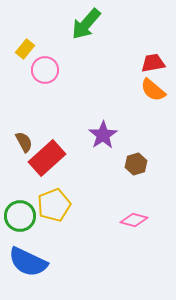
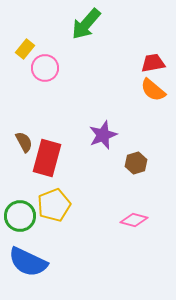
pink circle: moved 2 px up
purple star: rotated 12 degrees clockwise
red rectangle: rotated 33 degrees counterclockwise
brown hexagon: moved 1 px up
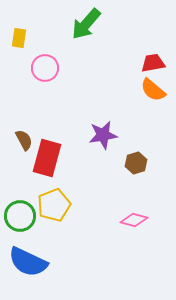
yellow rectangle: moved 6 px left, 11 px up; rotated 30 degrees counterclockwise
purple star: rotated 12 degrees clockwise
brown semicircle: moved 2 px up
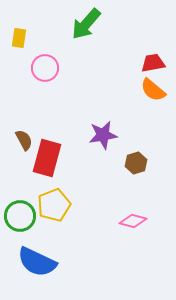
pink diamond: moved 1 px left, 1 px down
blue semicircle: moved 9 px right
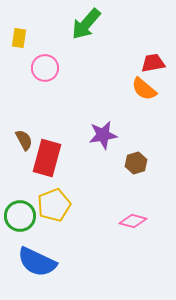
orange semicircle: moved 9 px left, 1 px up
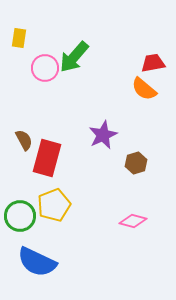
green arrow: moved 12 px left, 33 px down
purple star: rotated 16 degrees counterclockwise
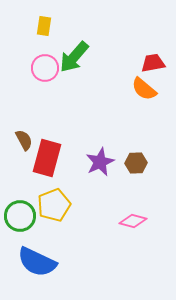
yellow rectangle: moved 25 px right, 12 px up
purple star: moved 3 px left, 27 px down
brown hexagon: rotated 15 degrees clockwise
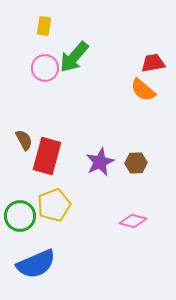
orange semicircle: moved 1 px left, 1 px down
red rectangle: moved 2 px up
blue semicircle: moved 1 px left, 2 px down; rotated 48 degrees counterclockwise
